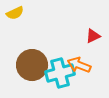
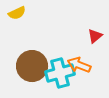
yellow semicircle: moved 2 px right
red triangle: moved 2 px right; rotated 14 degrees counterclockwise
brown circle: moved 1 px down
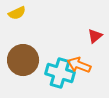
brown circle: moved 9 px left, 6 px up
cyan cross: rotated 32 degrees clockwise
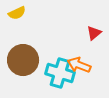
red triangle: moved 1 px left, 3 px up
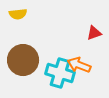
yellow semicircle: moved 1 px right, 1 px down; rotated 18 degrees clockwise
red triangle: rotated 21 degrees clockwise
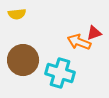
yellow semicircle: moved 1 px left
orange arrow: moved 23 px up
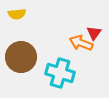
red triangle: rotated 35 degrees counterclockwise
orange arrow: moved 2 px right, 1 px down
brown circle: moved 2 px left, 3 px up
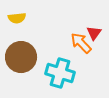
yellow semicircle: moved 4 px down
orange arrow: rotated 25 degrees clockwise
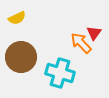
yellow semicircle: rotated 18 degrees counterclockwise
